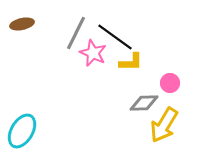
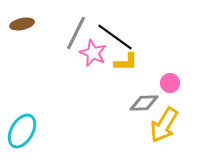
yellow L-shape: moved 5 px left
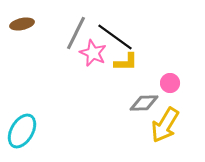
yellow arrow: moved 1 px right
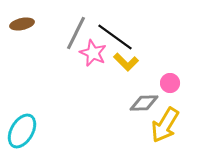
yellow L-shape: rotated 45 degrees clockwise
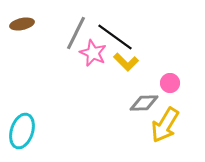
cyan ellipse: rotated 12 degrees counterclockwise
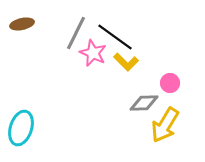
cyan ellipse: moved 1 px left, 3 px up
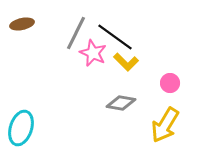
gray diamond: moved 23 px left; rotated 12 degrees clockwise
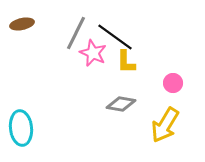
yellow L-shape: rotated 45 degrees clockwise
pink circle: moved 3 px right
gray diamond: moved 1 px down
cyan ellipse: rotated 24 degrees counterclockwise
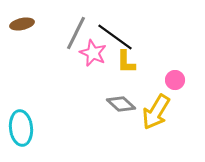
pink circle: moved 2 px right, 3 px up
gray diamond: rotated 32 degrees clockwise
yellow arrow: moved 9 px left, 13 px up
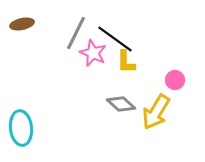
black line: moved 2 px down
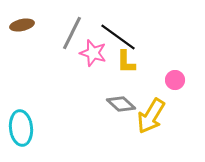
brown ellipse: moved 1 px down
gray line: moved 4 px left
black line: moved 3 px right, 2 px up
pink star: rotated 8 degrees counterclockwise
yellow arrow: moved 5 px left, 4 px down
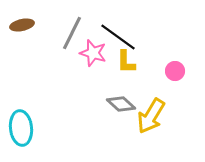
pink circle: moved 9 px up
